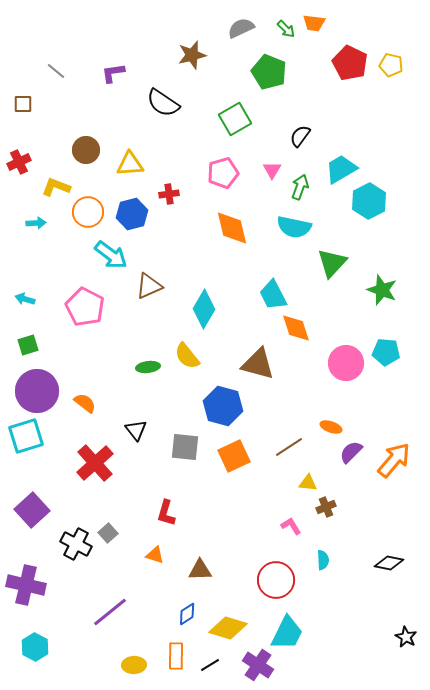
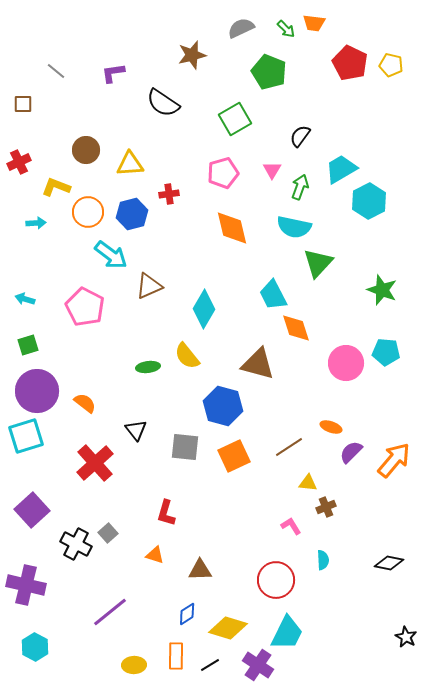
green triangle at (332, 263): moved 14 px left
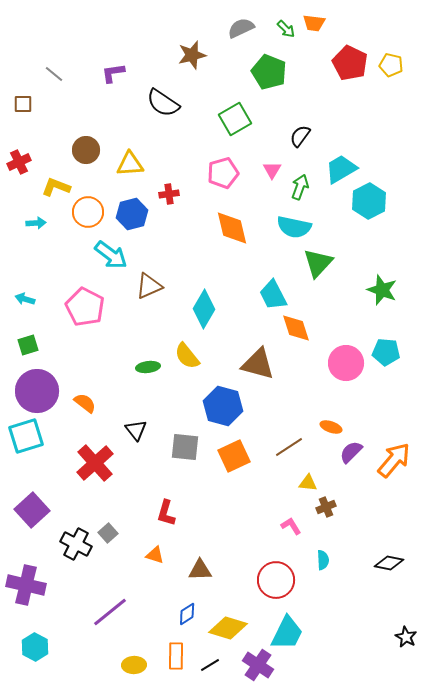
gray line at (56, 71): moved 2 px left, 3 px down
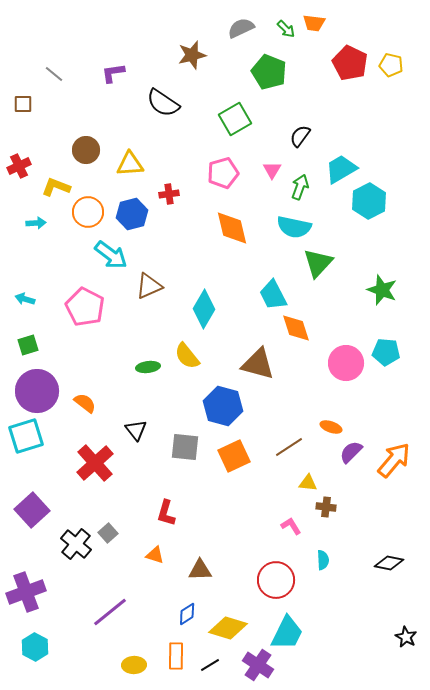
red cross at (19, 162): moved 4 px down
brown cross at (326, 507): rotated 30 degrees clockwise
black cross at (76, 544): rotated 12 degrees clockwise
purple cross at (26, 585): moved 7 px down; rotated 33 degrees counterclockwise
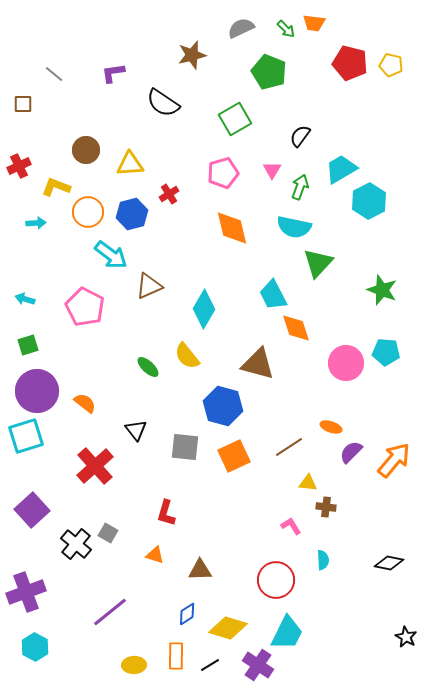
red pentagon at (350, 63): rotated 12 degrees counterclockwise
red cross at (169, 194): rotated 24 degrees counterclockwise
green ellipse at (148, 367): rotated 50 degrees clockwise
red cross at (95, 463): moved 3 px down
gray square at (108, 533): rotated 18 degrees counterclockwise
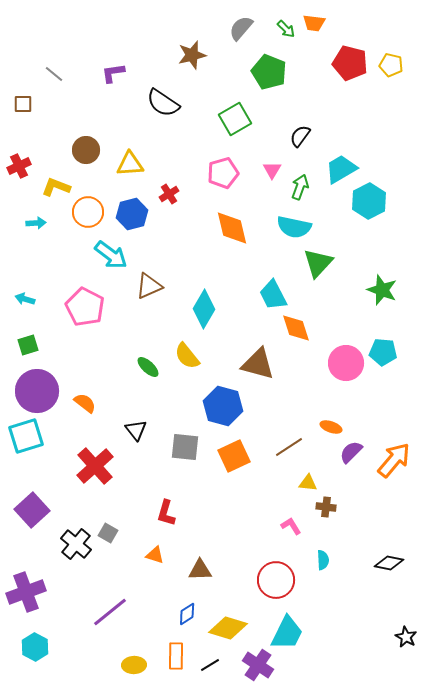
gray semicircle at (241, 28): rotated 24 degrees counterclockwise
cyan pentagon at (386, 352): moved 3 px left
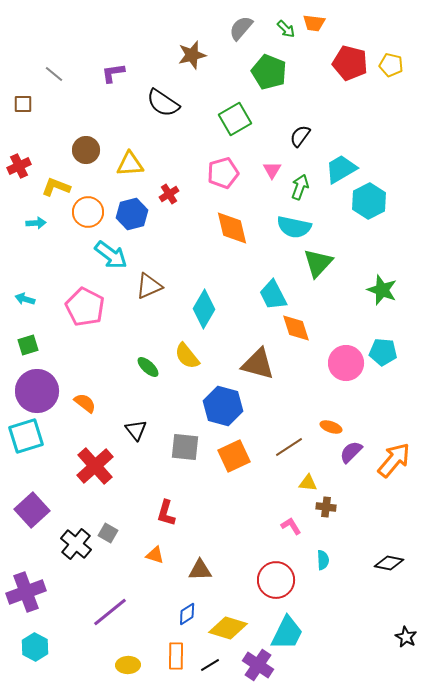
yellow ellipse at (134, 665): moved 6 px left
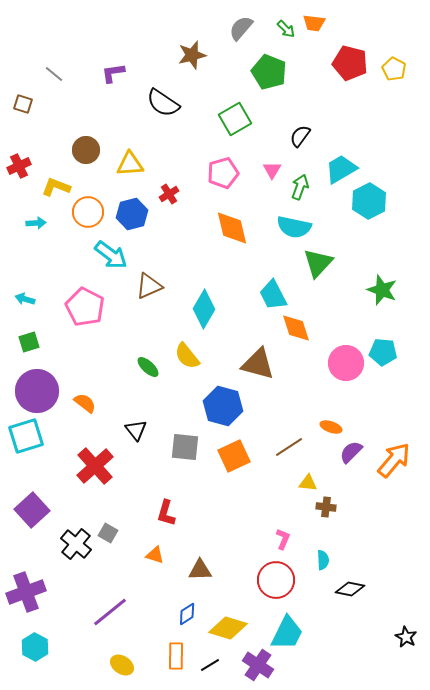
yellow pentagon at (391, 65): moved 3 px right, 4 px down; rotated 15 degrees clockwise
brown square at (23, 104): rotated 18 degrees clockwise
green square at (28, 345): moved 1 px right, 3 px up
pink L-shape at (291, 526): moved 8 px left, 13 px down; rotated 55 degrees clockwise
black diamond at (389, 563): moved 39 px left, 26 px down
yellow ellipse at (128, 665): moved 6 px left; rotated 35 degrees clockwise
